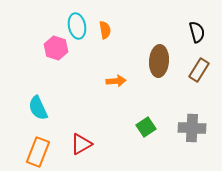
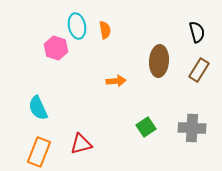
red triangle: rotated 15 degrees clockwise
orange rectangle: moved 1 px right
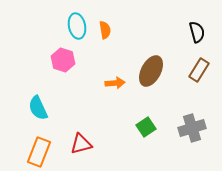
pink hexagon: moved 7 px right, 12 px down
brown ellipse: moved 8 px left, 10 px down; rotated 24 degrees clockwise
orange arrow: moved 1 px left, 2 px down
gray cross: rotated 20 degrees counterclockwise
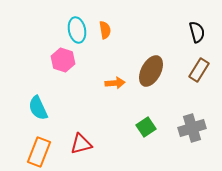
cyan ellipse: moved 4 px down
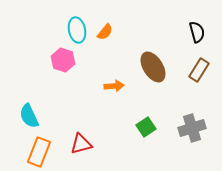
orange semicircle: moved 2 px down; rotated 48 degrees clockwise
brown ellipse: moved 2 px right, 4 px up; rotated 60 degrees counterclockwise
orange arrow: moved 1 px left, 3 px down
cyan semicircle: moved 9 px left, 8 px down
